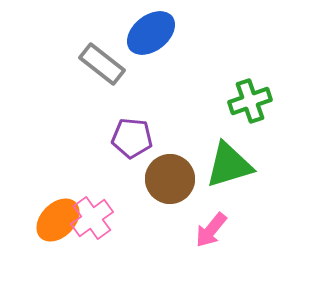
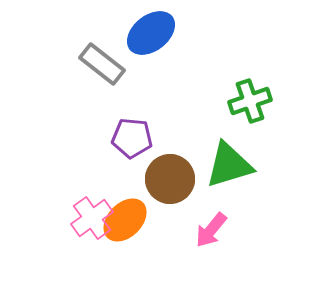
orange ellipse: moved 67 px right
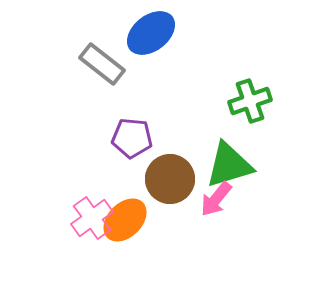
pink arrow: moved 5 px right, 31 px up
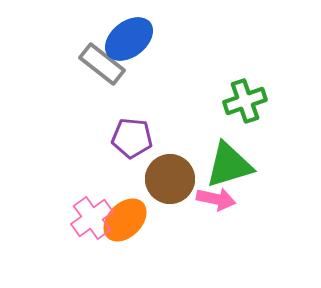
blue ellipse: moved 22 px left, 6 px down
green cross: moved 5 px left
pink arrow: rotated 117 degrees counterclockwise
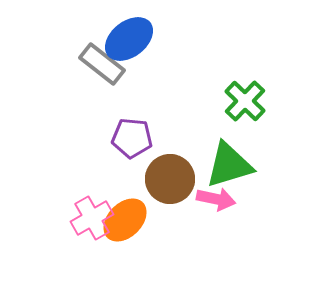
green cross: rotated 27 degrees counterclockwise
pink cross: rotated 6 degrees clockwise
